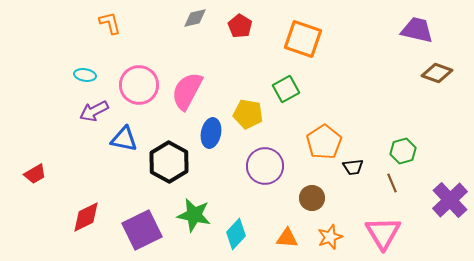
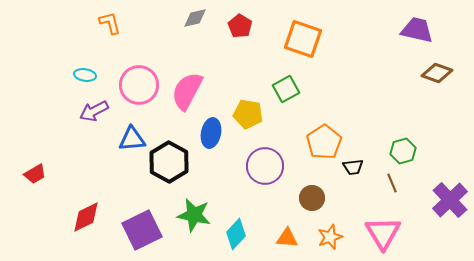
blue triangle: moved 8 px right; rotated 16 degrees counterclockwise
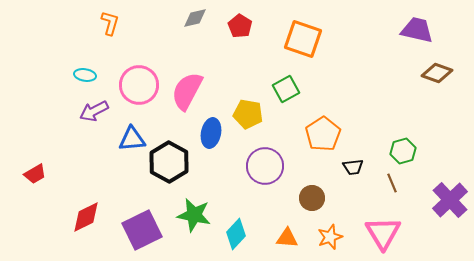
orange L-shape: rotated 30 degrees clockwise
orange pentagon: moved 1 px left, 8 px up
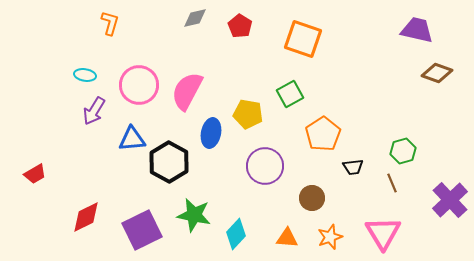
green square: moved 4 px right, 5 px down
purple arrow: rotated 32 degrees counterclockwise
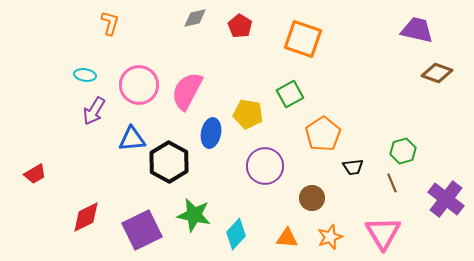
purple cross: moved 4 px left, 1 px up; rotated 9 degrees counterclockwise
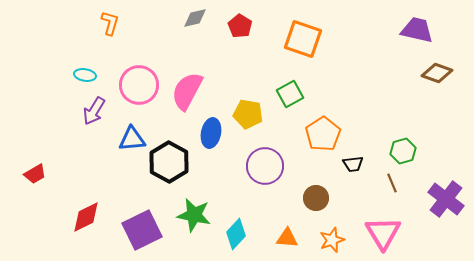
black trapezoid: moved 3 px up
brown circle: moved 4 px right
orange star: moved 2 px right, 3 px down
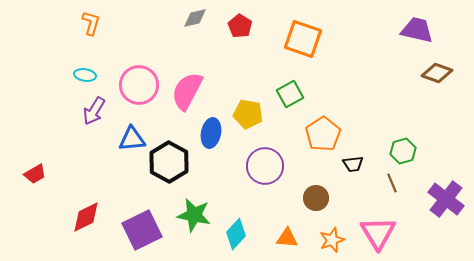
orange L-shape: moved 19 px left
pink triangle: moved 5 px left
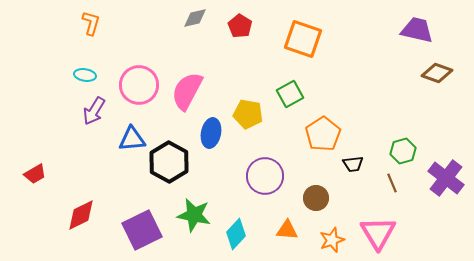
purple circle: moved 10 px down
purple cross: moved 21 px up
red diamond: moved 5 px left, 2 px up
orange triangle: moved 8 px up
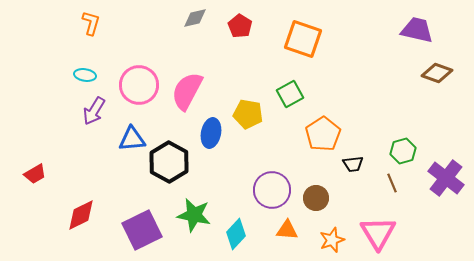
purple circle: moved 7 px right, 14 px down
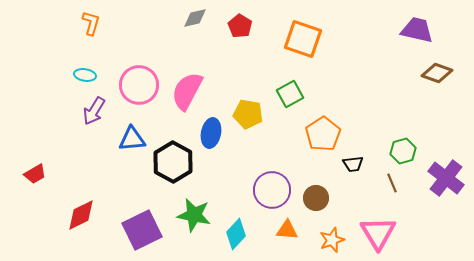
black hexagon: moved 4 px right
